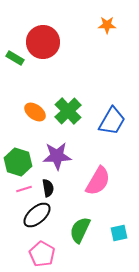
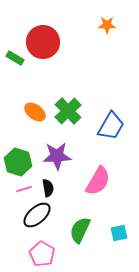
blue trapezoid: moved 1 px left, 5 px down
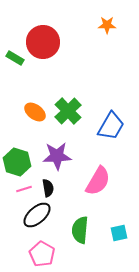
green hexagon: moved 1 px left
green semicircle: rotated 20 degrees counterclockwise
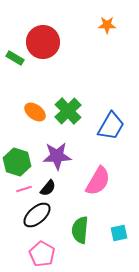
black semicircle: rotated 48 degrees clockwise
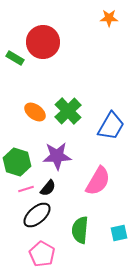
orange star: moved 2 px right, 7 px up
pink line: moved 2 px right
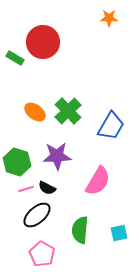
black semicircle: moved 1 px left; rotated 78 degrees clockwise
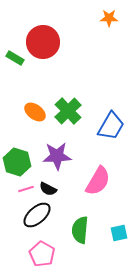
black semicircle: moved 1 px right, 1 px down
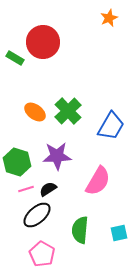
orange star: rotated 24 degrees counterclockwise
black semicircle: rotated 120 degrees clockwise
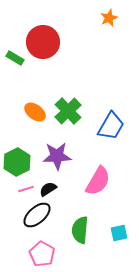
green hexagon: rotated 16 degrees clockwise
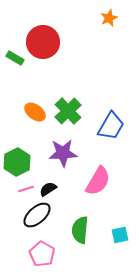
purple star: moved 6 px right, 3 px up
cyan square: moved 1 px right, 2 px down
